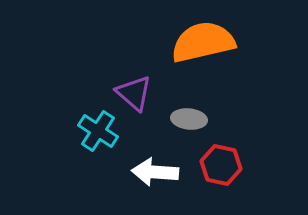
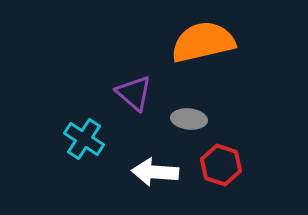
cyan cross: moved 14 px left, 8 px down
red hexagon: rotated 6 degrees clockwise
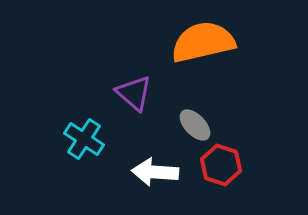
gray ellipse: moved 6 px right, 6 px down; rotated 40 degrees clockwise
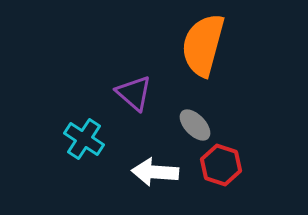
orange semicircle: moved 3 px down; rotated 62 degrees counterclockwise
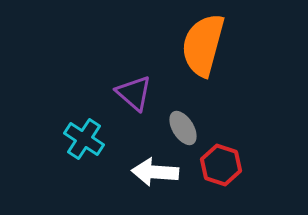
gray ellipse: moved 12 px left, 3 px down; rotated 12 degrees clockwise
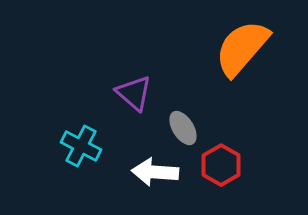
orange semicircle: moved 39 px right, 3 px down; rotated 26 degrees clockwise
cyan cross: moved 3 px left, 7 px down; rotated 6 degrees counterclockwise
red hexagon: rotated 12 degrees clockwise
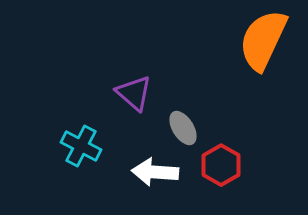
orange semicircle: moved 21 px right, 8 px up; rotated 16 degrees counterclockwise
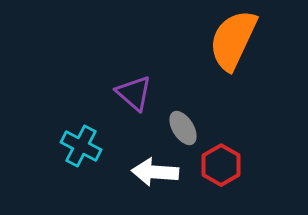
orange semicircle: moved 30 px left
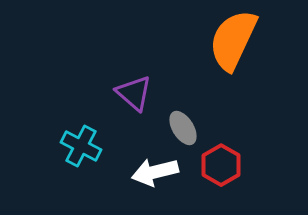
white arrow: rotated 18 degrees counterclockwise
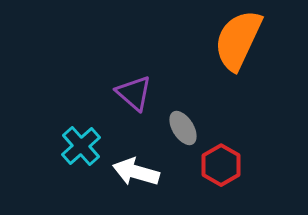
orange semicircle: moved 5 px right
cyan cross: rotated 21 degrees clockwise
white arrow: moved 19 px left; rotated 30 degrees clockwise
